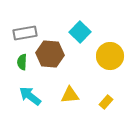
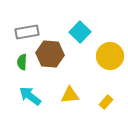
gray rectangle: moved 2 px right, 1 px up
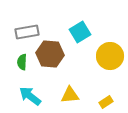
cyan square: rotated 15 degrees clockwise
yellow rectangle: rotated 16 degrees clockwise
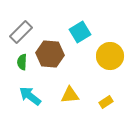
gray rectangle: moved 6 px left; rotated 35 degrees counterclockwise
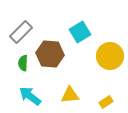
green semicircle: moved 1 px right, 1 px down
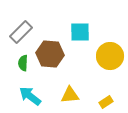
cyan square: rotated 30 degrees clockwise
